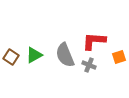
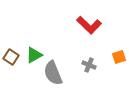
red L-shape: moved 5 px left, 16 px up; rotated 140 degrees counterclockwise
gray semicircle: moved 12 px left, 18 px down
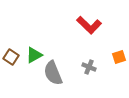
gray cross: moved 2 px down
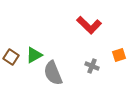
orange square: moved 2 px up
gray cross: moved 3 px right, 1 px up
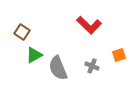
brown square: moved 11 px right, 25 px up
gray semicircle: moved 5 px right, 5 px up
